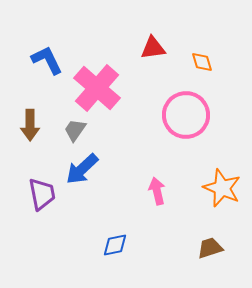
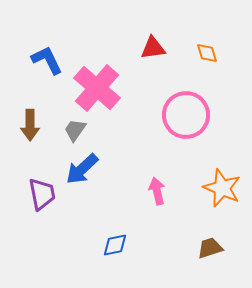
orange diamond: moved 5 px right, 9 px up
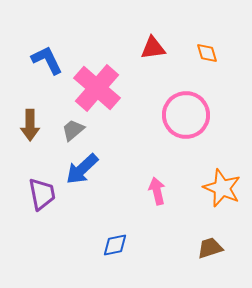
gray trapezoid: moved 2 px left; rotated 15 degrees clockwise
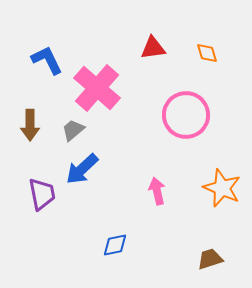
brown trapezoid: moved 11 px down
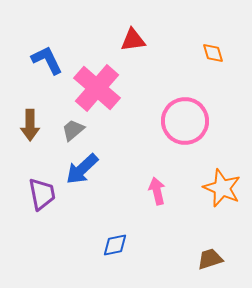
red triangle: moved 20 px left, 8 px up
orange diamond: moved 6 px right
pink circle: moved 1 px left, 6 px down
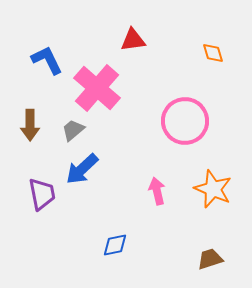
orange star: moved 9 px left, 1 px down
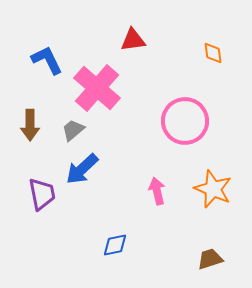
orange diamond: rotated 10 degrees clockwise
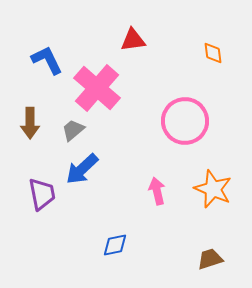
brown arrow: moved 2 px up
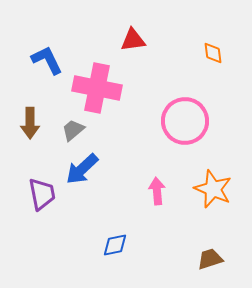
pink cross: rotated 30 degrees counterclockwise
pink arrow: rotated 8 degrees clockwise
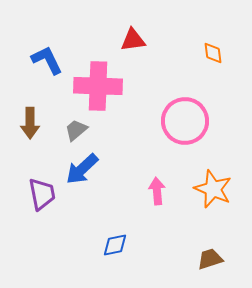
pink cross: moved 1 px right, 2 px up; rotated 9 degrees counterclockwise
gray trapezoid: moved 3 px right
